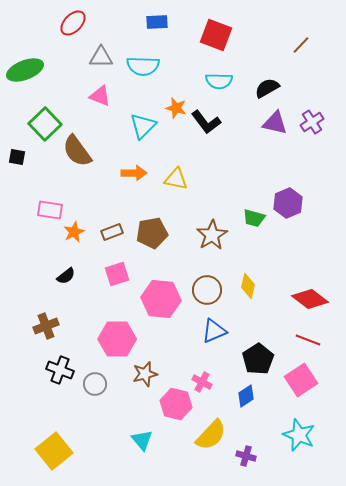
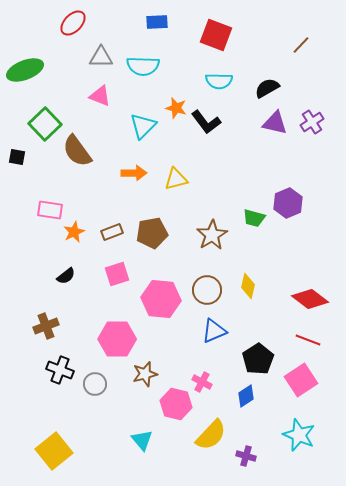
yellow triangle at (176, 179): rotated 25 degrees counterclockwise
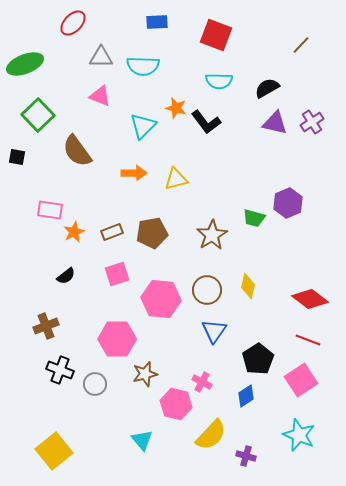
green ellipse at (25, 70): moved 6 px up
green square at (45, 124): moved 7 px left, 9 px up
blue triangle at (214, 331): rotated 32 degrees counterclockwise
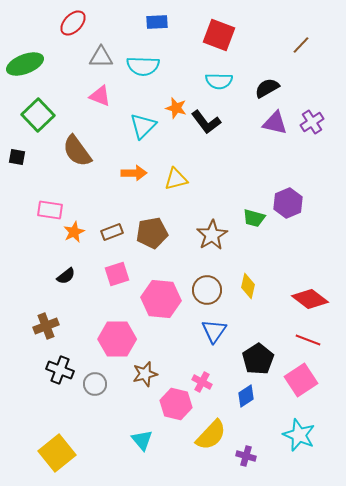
red square at (216, 35): moved 3 px right
yellow square at (54, 451): moved 3 px right, 2 px down
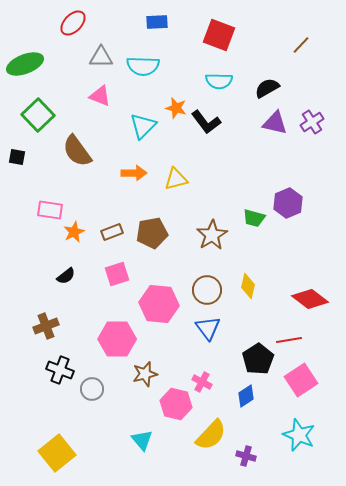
pink hexagon at (161, 299): moved 2 px left, 5 px down
blue triangle at (214, 331): moved 6 px left, 3 px up; rotated 12 degrees counterclockwise
red line at (308, 340): moved 19 px left; rotated 30 degrees counterclockwise
gray circle at (95, 384): moved 3 px left, 5 px down
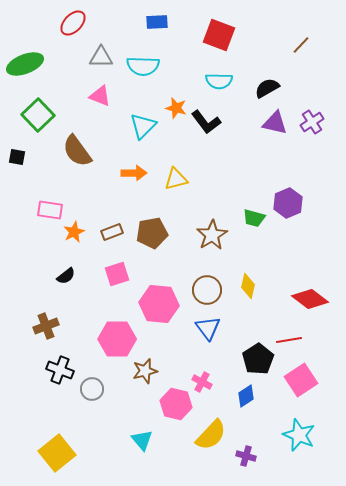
brown star at (145, 374): moved 3 px up
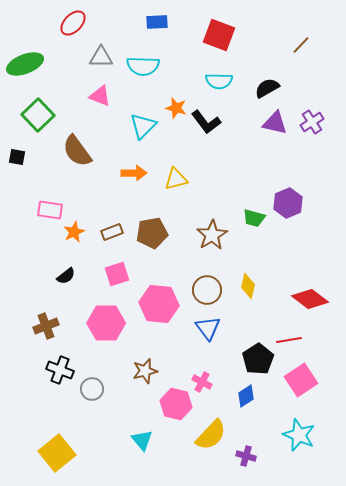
pink hexagon at (117, 339): moved 11 px left, 16 px up
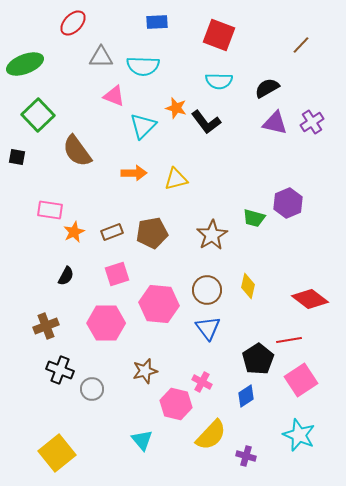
pink triangle at (100, 96): moved 14 px right
black semicircle at (66, 276): rotated 24 degrees counterclockwise
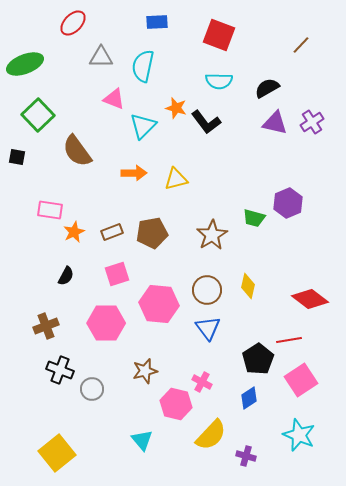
cyan semicircle at (143, 66): rotated 100 degrees clockwise
pink triangle at (114, 96): moved 3 px down
blue diamond at (246, 396): moved 3 px right, 2 px down
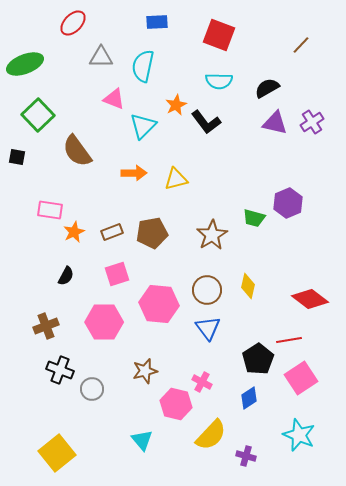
orange star at (176, 108): moved 3 px up; rotated 30 degrees clockwise
pink hexagon at (106, 323): moved 2 px left, 1 px up
pink square at (301, 380): moved 2 px up
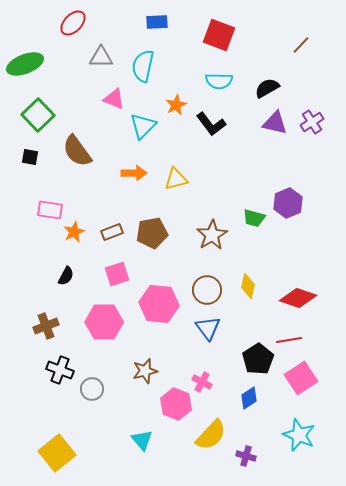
black L-shape at (206, 122): moved 5 px right, 2 px down
black square at (17, 157): moved 13 px right
red diamond at (310, 299): moved 12 px left, 1 px up; rotated 18 degrees counterclockwise
pink hexagon at (176, 404): rotated 8 degrees clockwise
